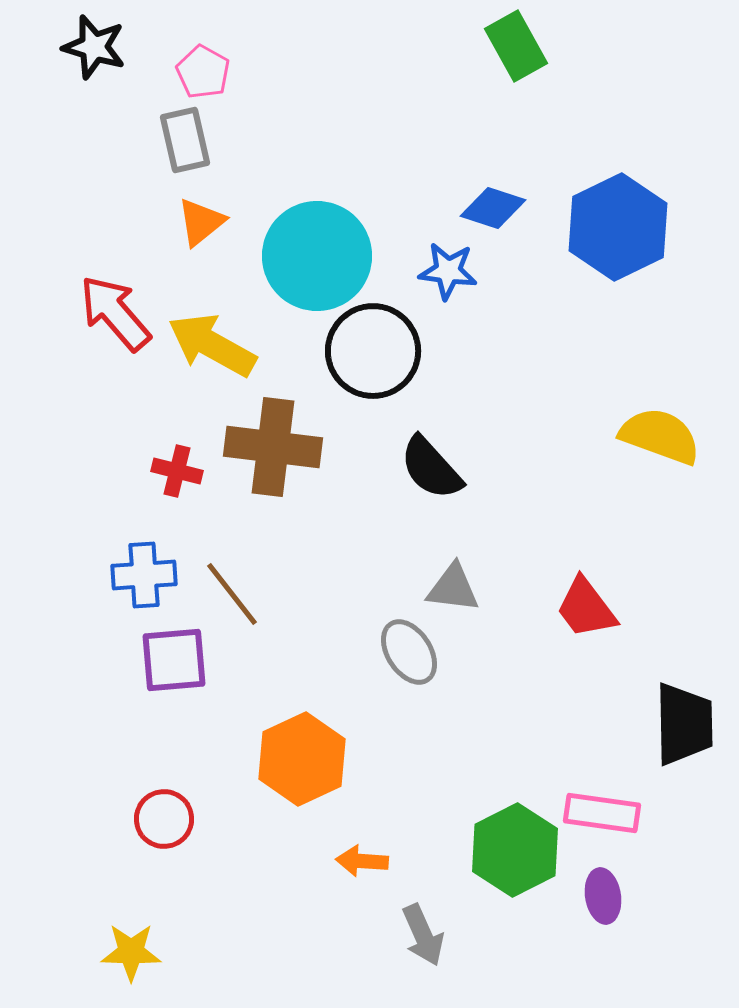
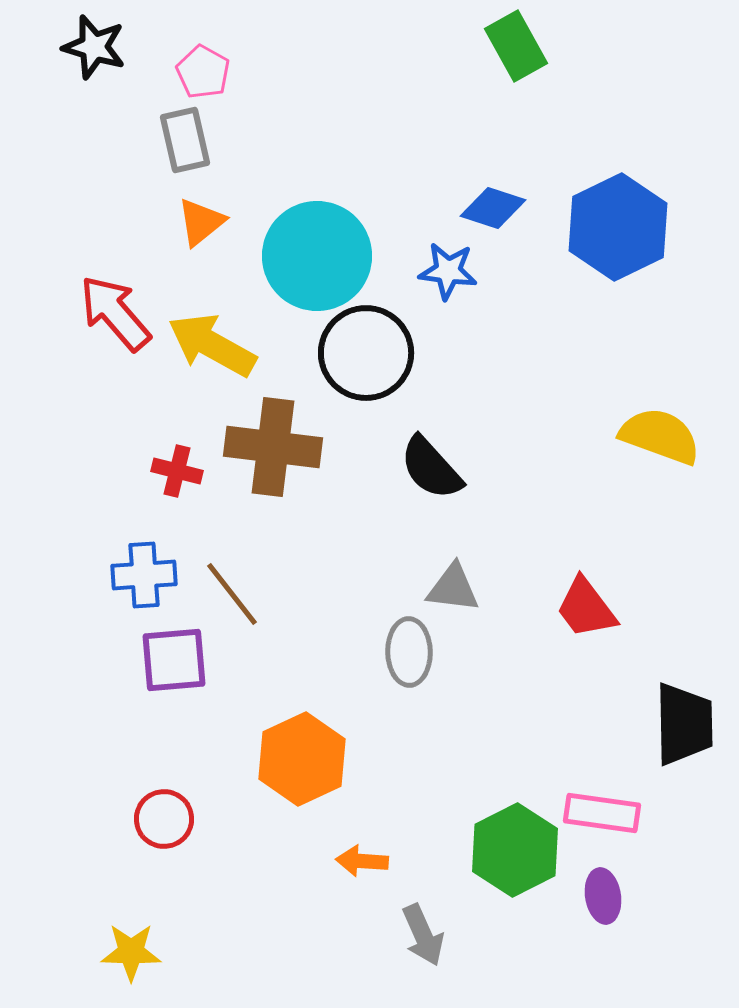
black circle: moved 7 px left, 2 px down
gray ellipse: rotated 32 degrees clockwise
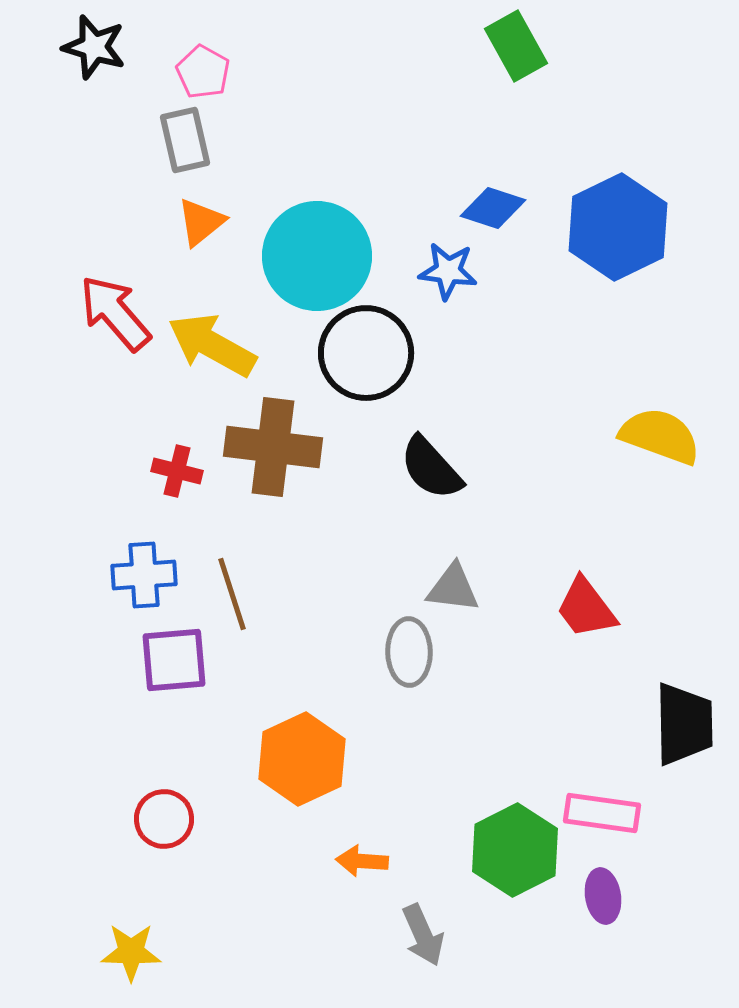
brown line: rotated 20 degrees clockwise
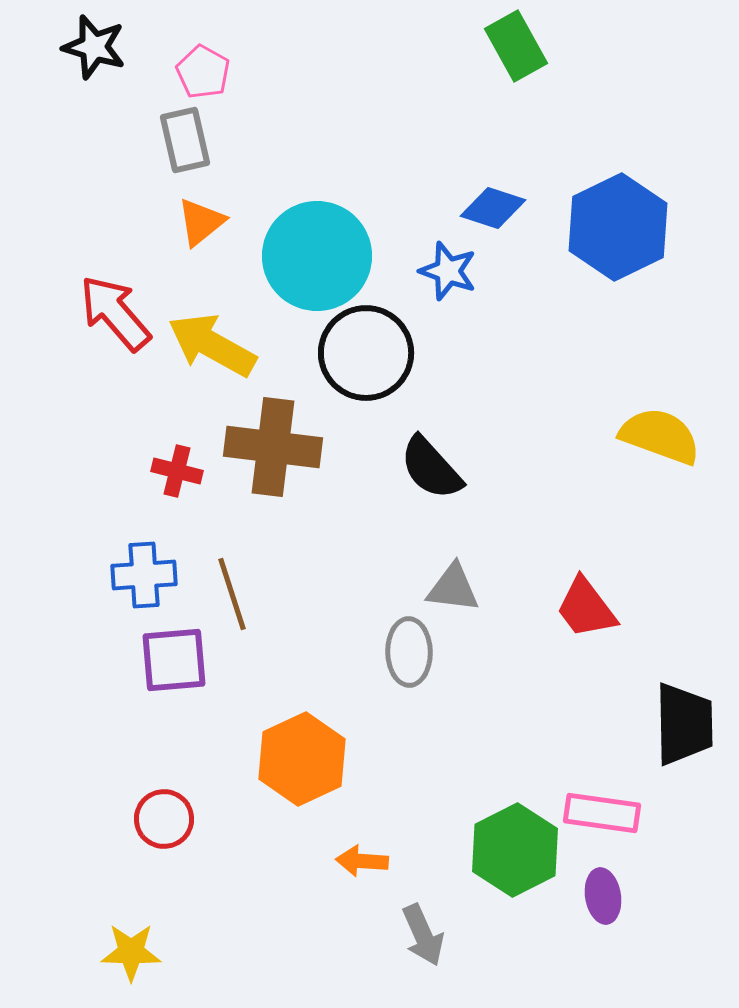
blue star: rotated 12 degrees clockwise
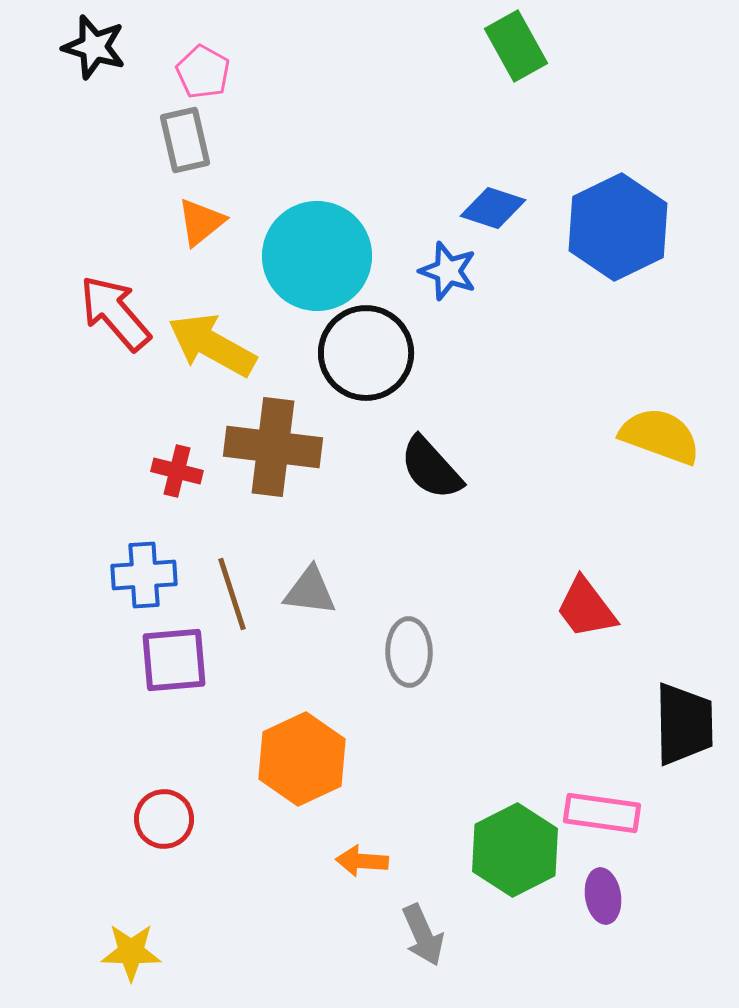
gray triangle: moved 143 px left, 3 px down
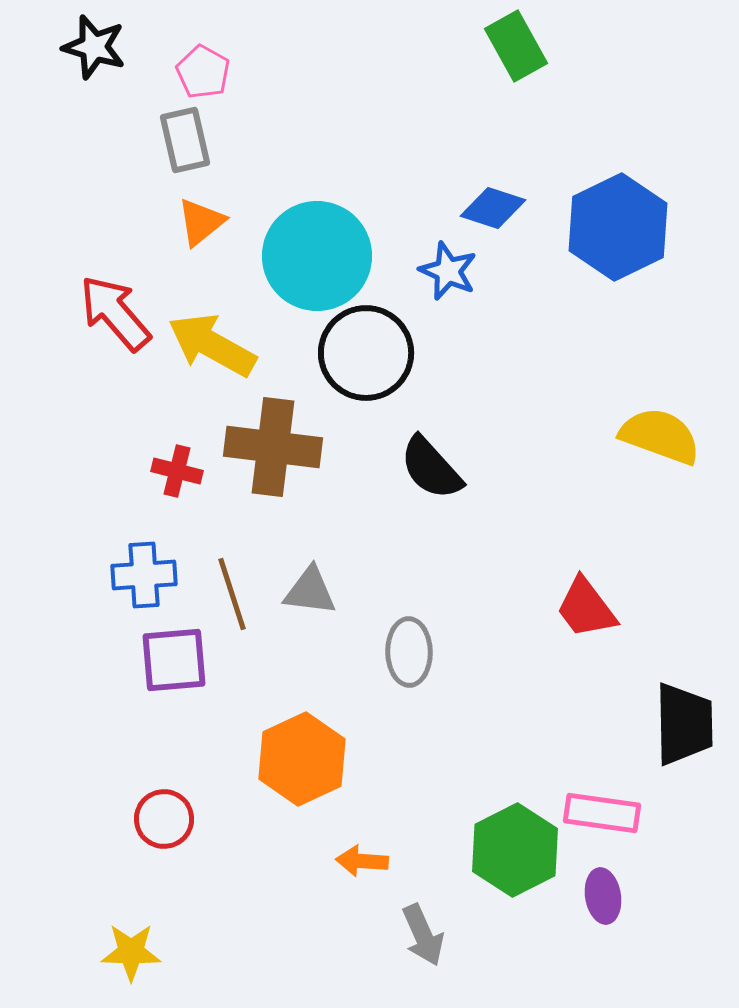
blue star: rotated 4 degrees clockwise
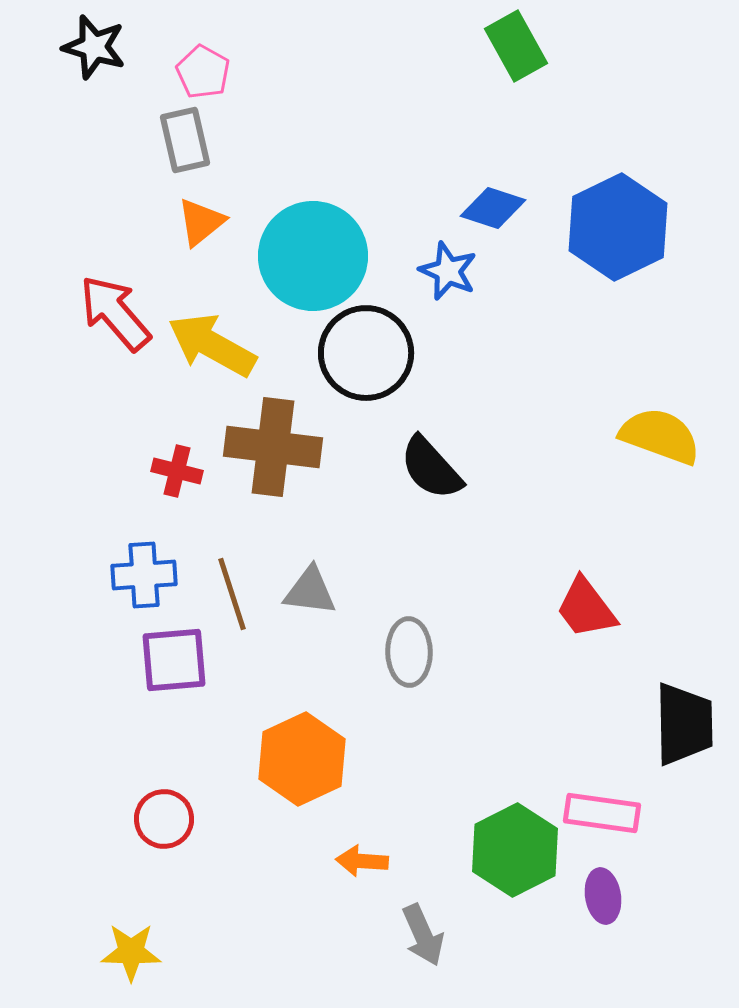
cyan circle: moved 4 px left
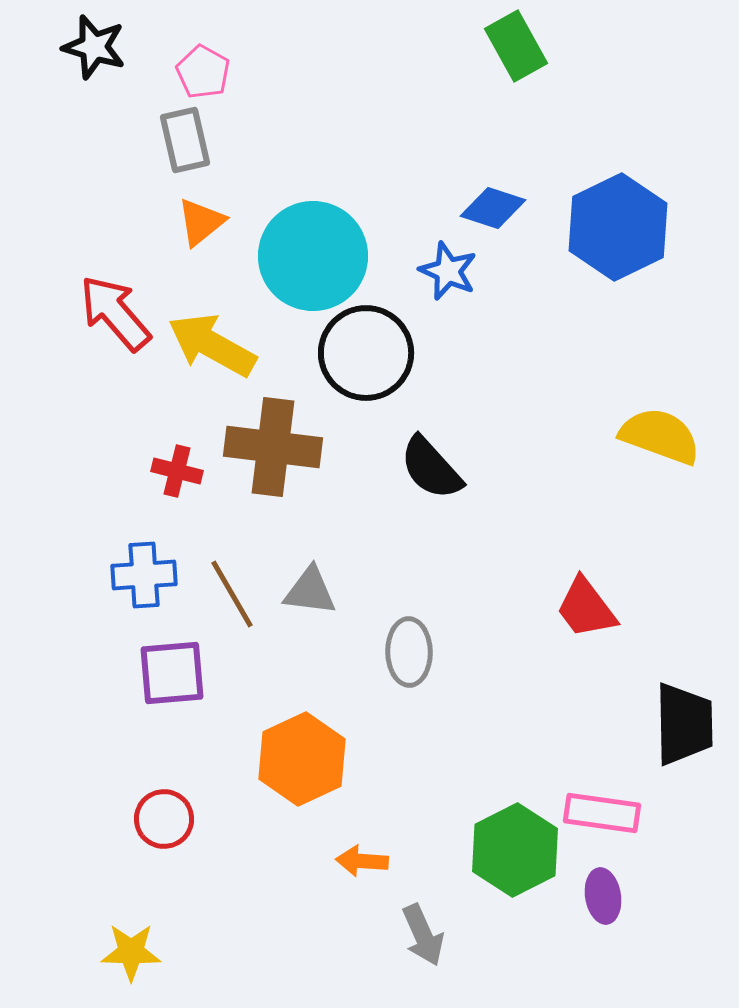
brown line: rotated 12 degrees counterclockwise
purple square: moved 2 px left, 13 px down
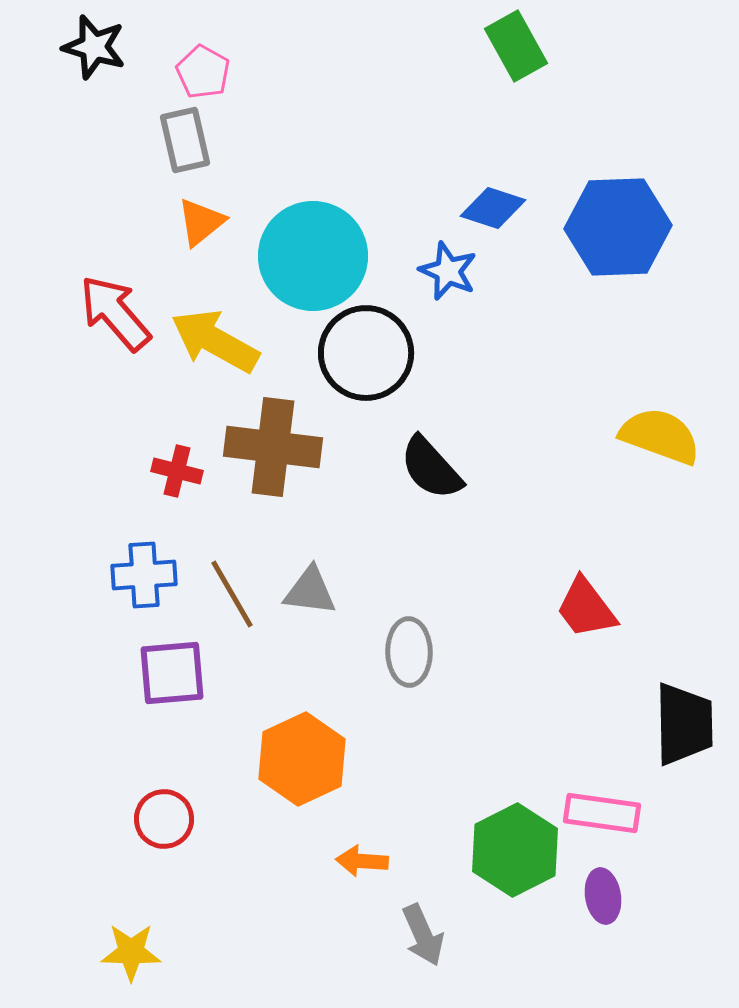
blue hexagon: rotated 24 degrees clockwise
yellow arrow: moved 3 px right, 4 px up
